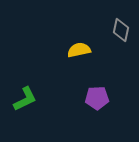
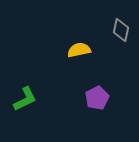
purple pentagon: rotated 25 degrees counterclockwise
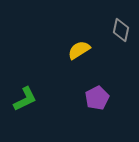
yellow semicircle: rotated 20 degrees counterclockwise
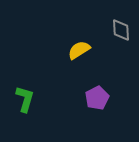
gray diamond: rotated 15 degrees counterclockwise
green L-shape: rotated 48 degrees counterclockwise
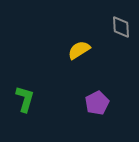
gray diamond: moved 3 px up
purple pentagon: moved 5 px down
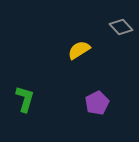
gray diamond: rotated 40 degrees counterclockwise
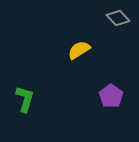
gray diamond: moved 3 px left, 9 px up
purple pentagon: moved 14 px right, 7 px up; rotated 10 degrees counterclockwise
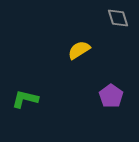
gray diamond: rotated 25 degrees clockwise
green L-shape: rotated 92 degrees counterclockwise
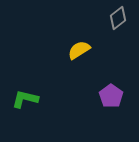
gray diamond: rotated 70 degrees clockwise
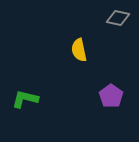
gray diamond: rotated 50 degrees clockwise
yellow semicircle: rotated 70 degrees counterclockwise
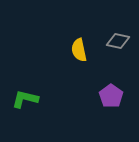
gray diamond: moved 23 px down
